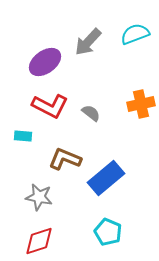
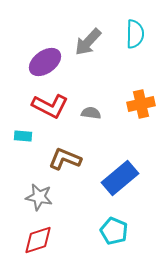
cyan semicircle: rotated 112 degrees clockwise
gray semicircle: rotated 30 degrees counterclockwise
blue rectangle: moved 14 px right
cyan pentagon: moved 6 px right, 1 px up
red diamond: moved 1 px left, 1 px up
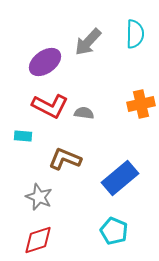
gray semicircle: moved 7 px left
gray star: rotated 12 degrees clockwise
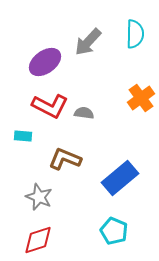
orange cross: moved 6 px up; rotated 24 degrees counterclockwise
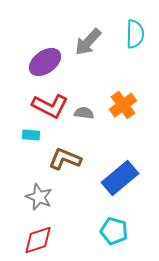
orange cross: moved 18 px left, 7 px down
cyan rectangle: moved 8 px right, 1 px up
cyan pentagon: rotated 8 degrees counterclockwise
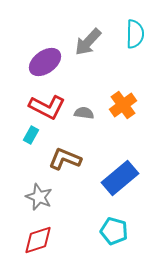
red L-shape: moved 3 px left, 1 px down
cyan rectangle: rotated 66 degrees counterclockwise
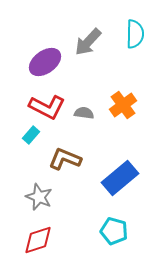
cyan rectangle: rotated 12 degrees clockwise
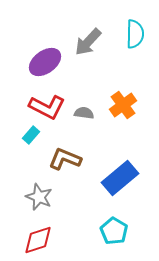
cyan pentagon: rotated 16 degrees clockwise
